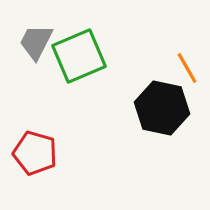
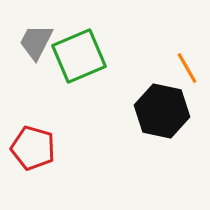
black hexagon: moved 3 px down
red pentagon: moved 2 px left, 5 px up
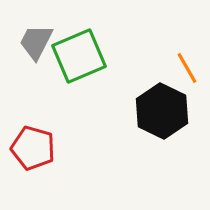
black hexagon: rotated 14 degrees clockwise
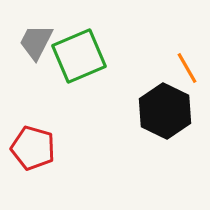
black hexagon: moved 3 px right
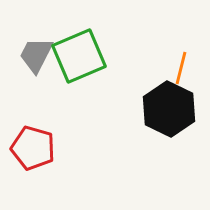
gray trapezoid: moved 13 px down
orange line: moved 6 px left; rotated 44 degrees clockwise
black hexagon: moved 4 px right, 2 px up
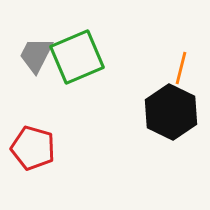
green square: moved 2 px left, 1 px down
black hexagon: moved 2 px right, 3 px down
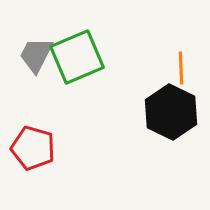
orange line: rotated 16 degrees counterclockwise
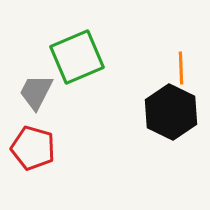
gray trapezoid: moved 37 px down
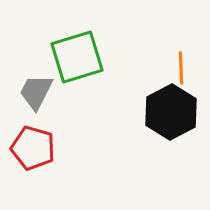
green square: rotated 6 degrees clockwise
black hexagon: rotated 6 degrees clockwise
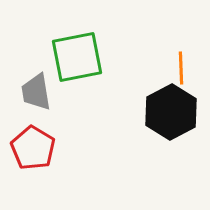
green square: rotated 6 degrees clockwise
gray trapezoid: rotated 36 degrees counterclockwise
red pentagon: rotated 15 degrees clockwise
